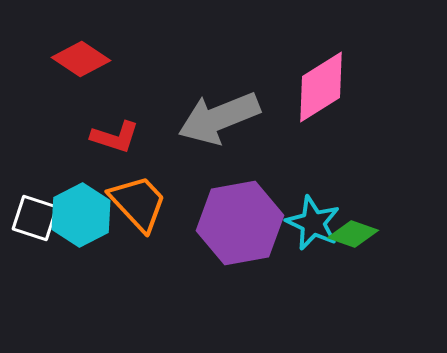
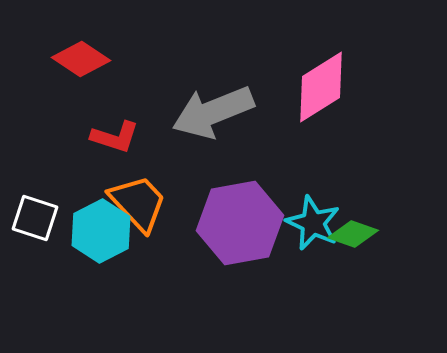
gray arrow: moved 6 px left, 6 px up
cyan hexagon: moved 20 px right, 16 px down
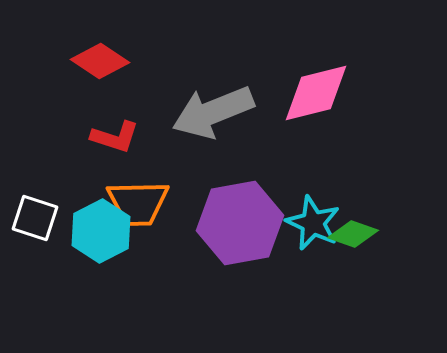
red diamond: moved 19 px right, 2 px down
pink diamond: moved 5 px left, 6 px down; rotated 18 degrees clockwise
orange trapezoid: rotated 132 degrees clockwise
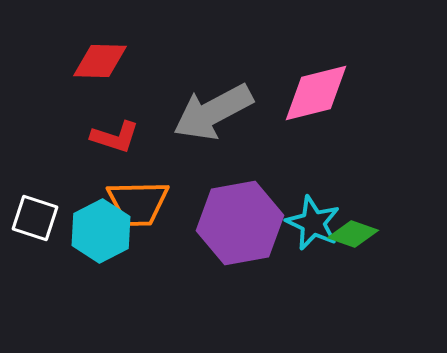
red diamond: rotated 32 degrees counterclockwise
gray arrow: rotated 6 degrees counterclockwise
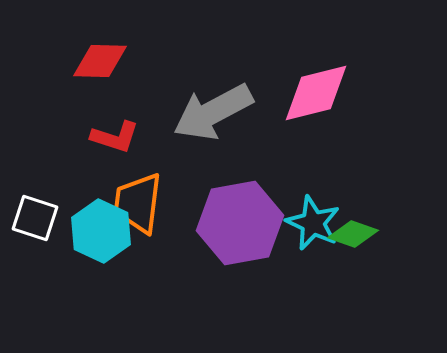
orange trapezoid: rotated 98 degrees clockwise
cyan hexagon: rotated 8 degrees counterclockwise
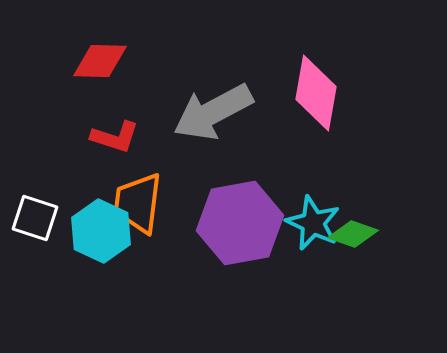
pink diamond: rotated 66 degrees counterclockwise
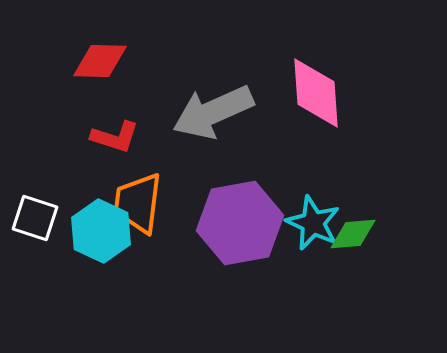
pink diamond: rotated 14 degrees counterclockwise
gray arrow: rotated 4 degrees clockwise
green diamond: rotated 24 degrees counterclockwise
